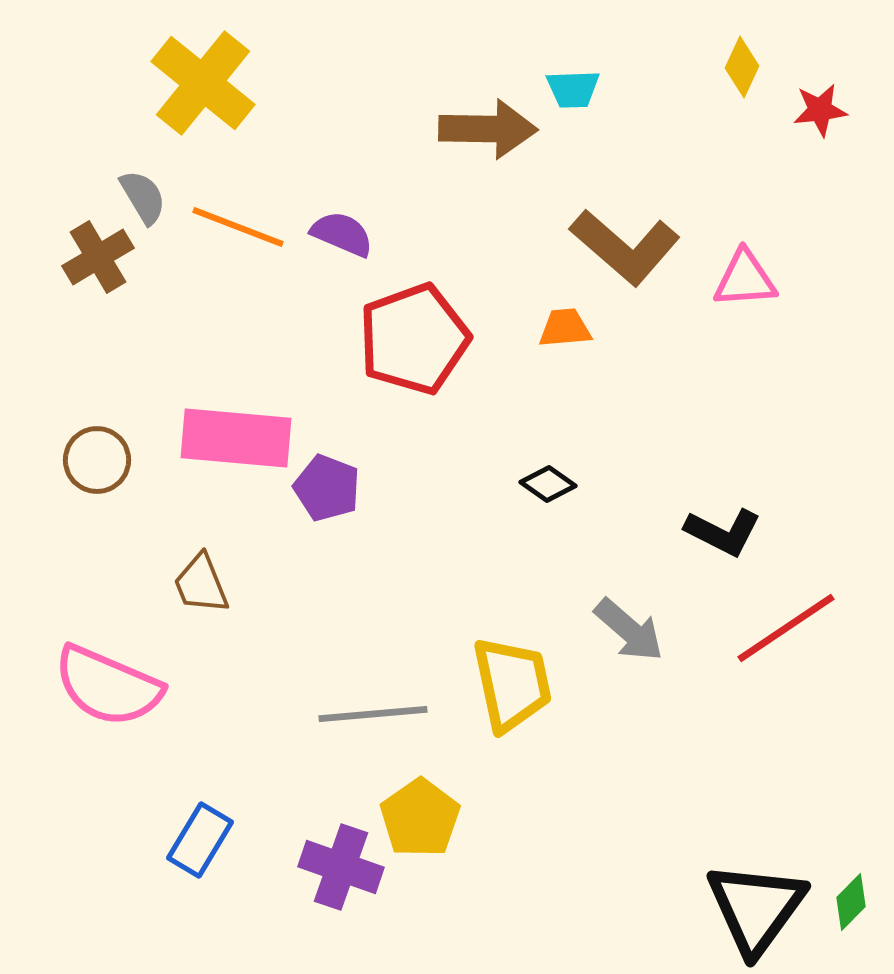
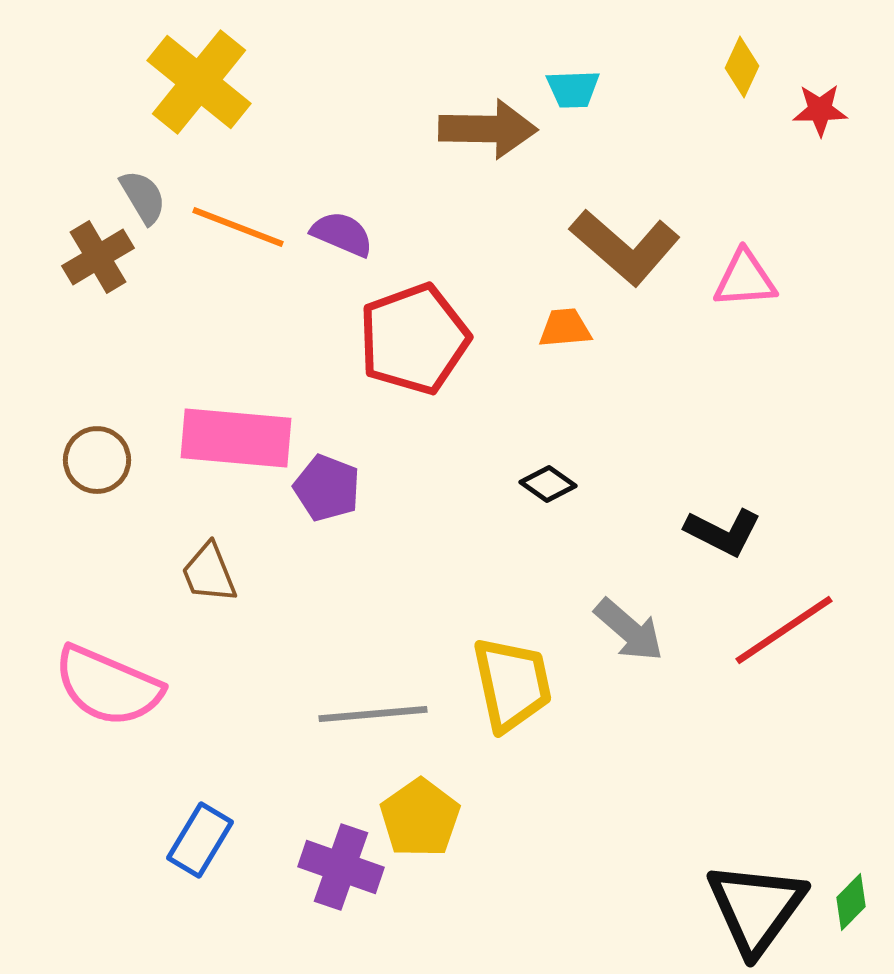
yellow cross: moved 4 px left, 1 px up
red star: rotated 6 degrees clockwise
brown trapezoid: moved 8 px right, 11 px up
red line: moved 2 px left, 2 px down
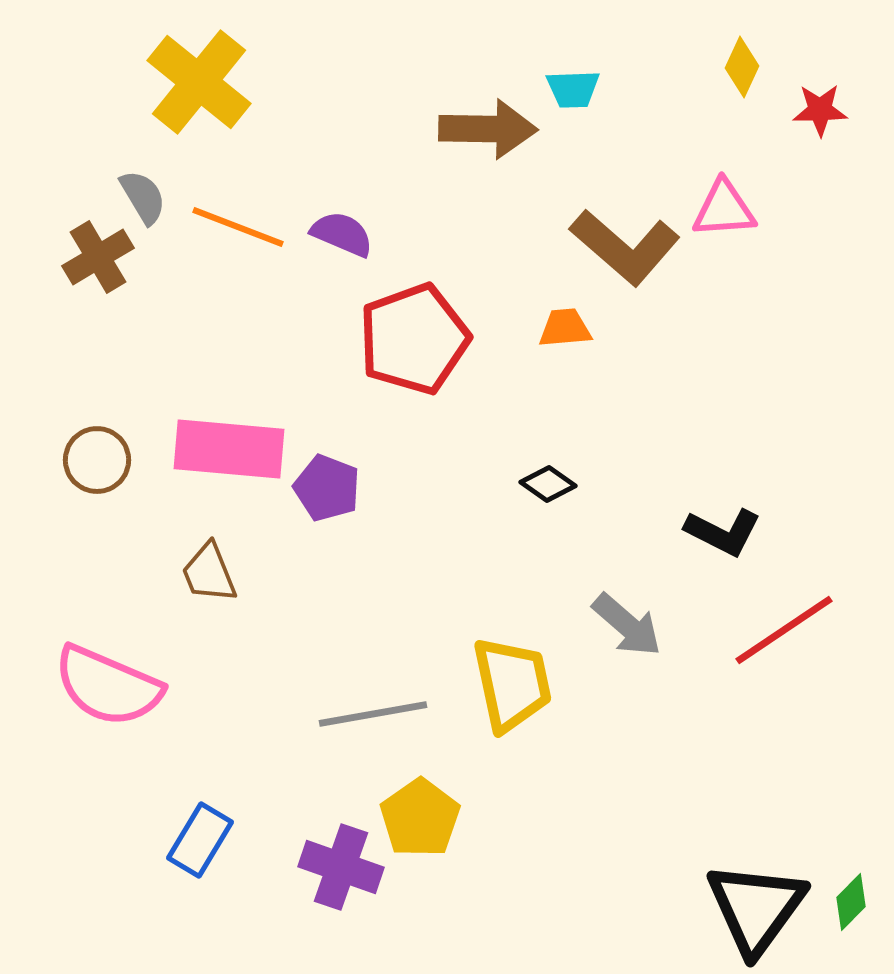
pink triangle: moved 21 px left, 70 px up
pink rectangle: moved 7 px left, 11 px down
gray arrow: moved 2 px left, 5 px up
gray line: rotated 5 degrees counterclockwise
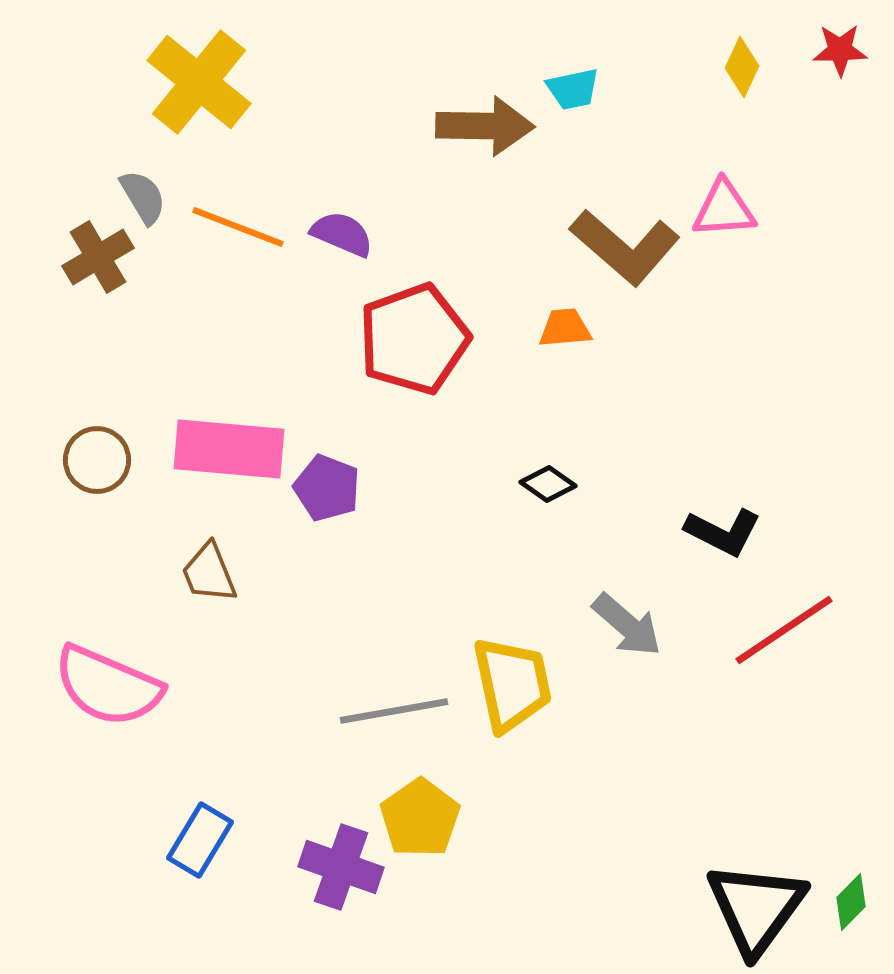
cyan trapezoid: rotated 10 degrees counterclockwise
red star: moved 20 px right, 60 px up
brown arrow: moved 3 px left, 3 px up
gray line: moved 21 px right, 3 px up
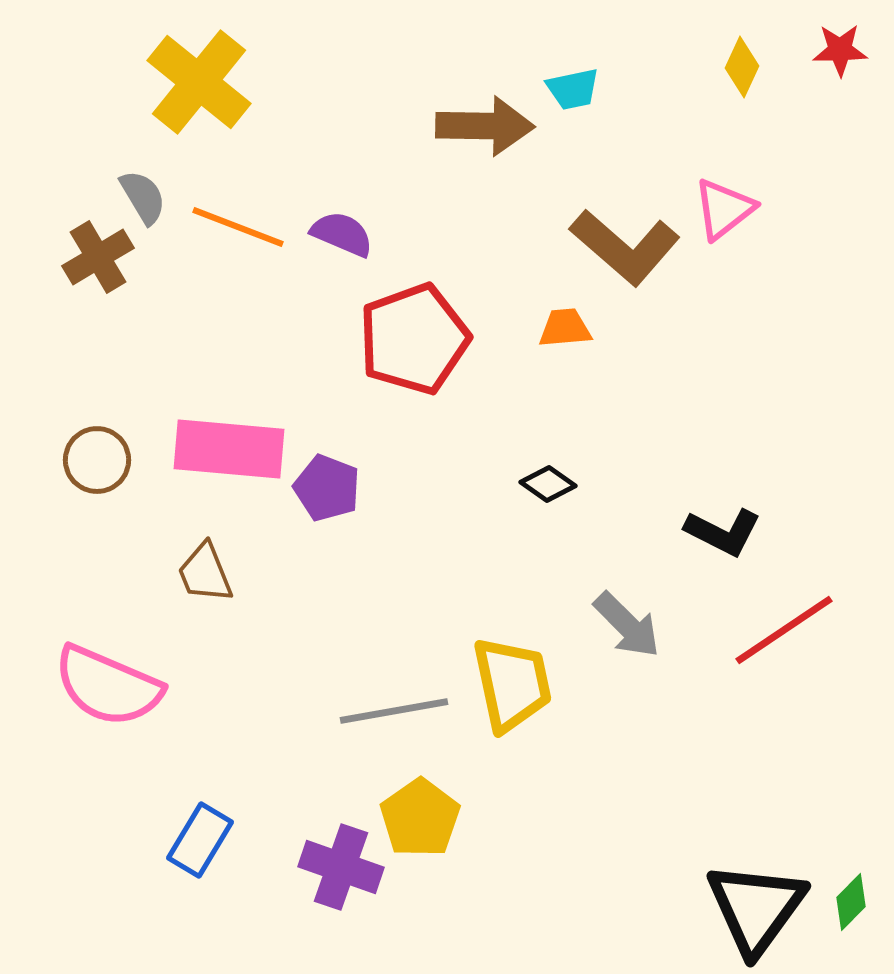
pink triangle: rotated 34 degrees counterclockwise
brown trapezoid: moved 4 px left
gray arrow: rotated 4 degrees clockwise
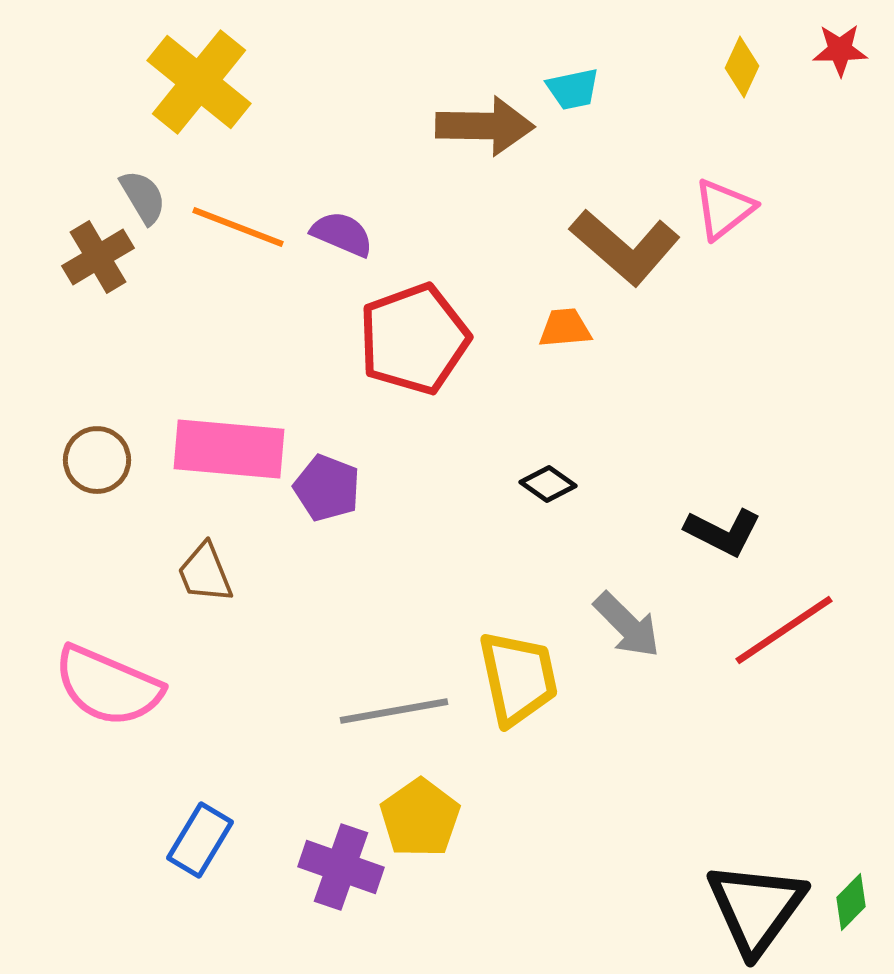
yellow trapezoid: moved 6 px right, 6 px up
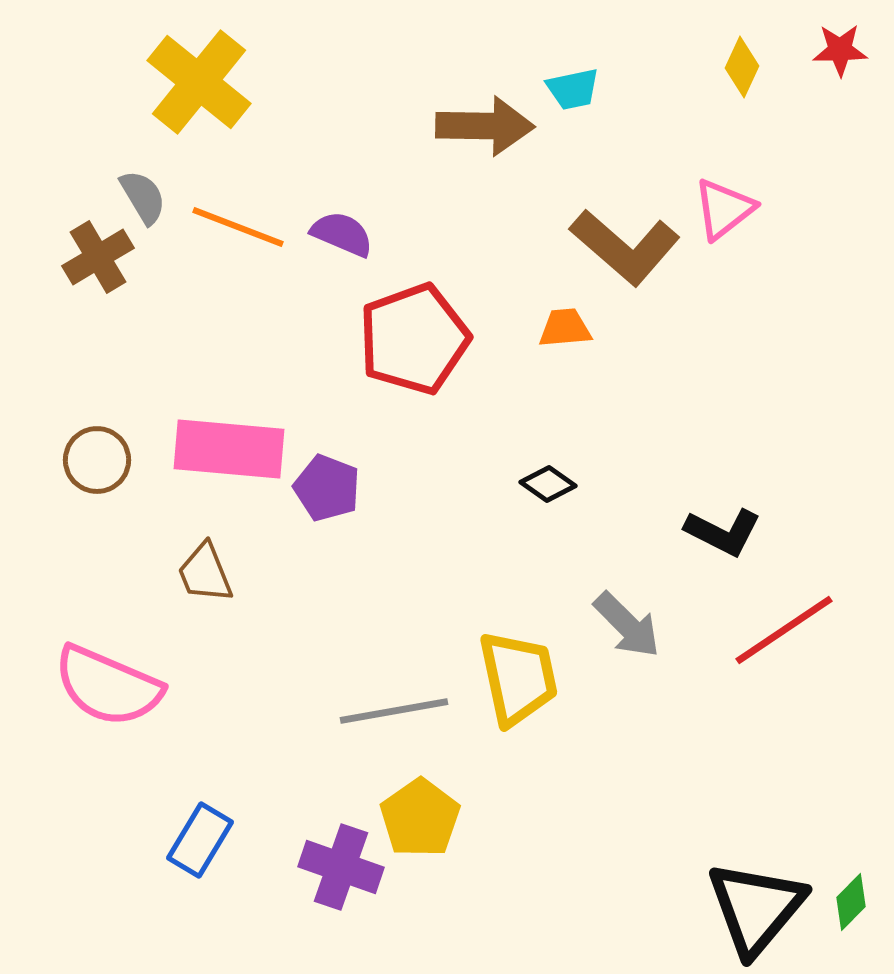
black triangle: rotated 4 degrees clockwise
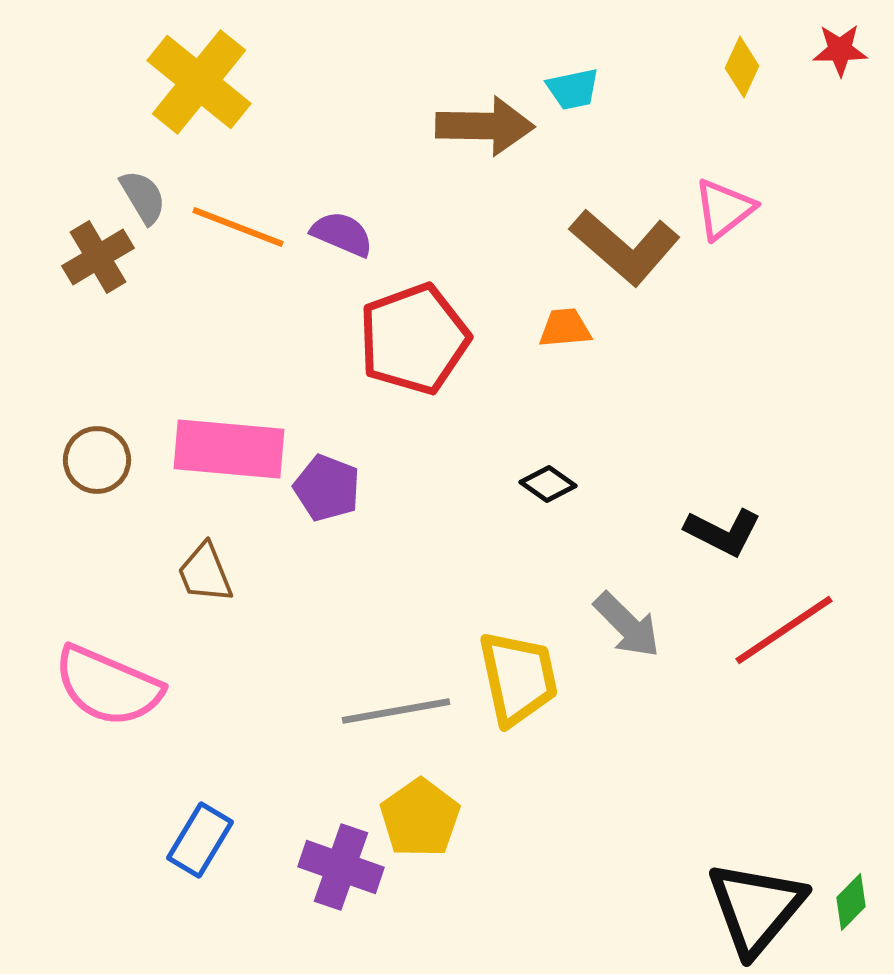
gray line: moved 2 px right
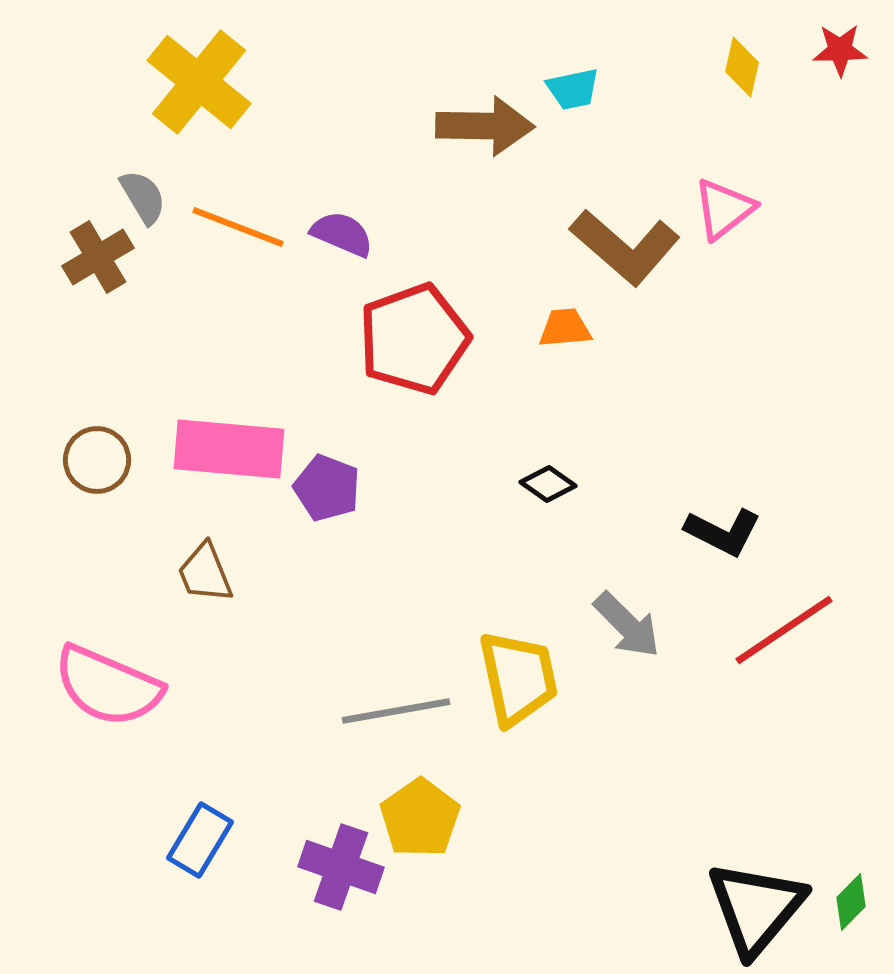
yellow diamond: rotated 12 degrees counterclockwise
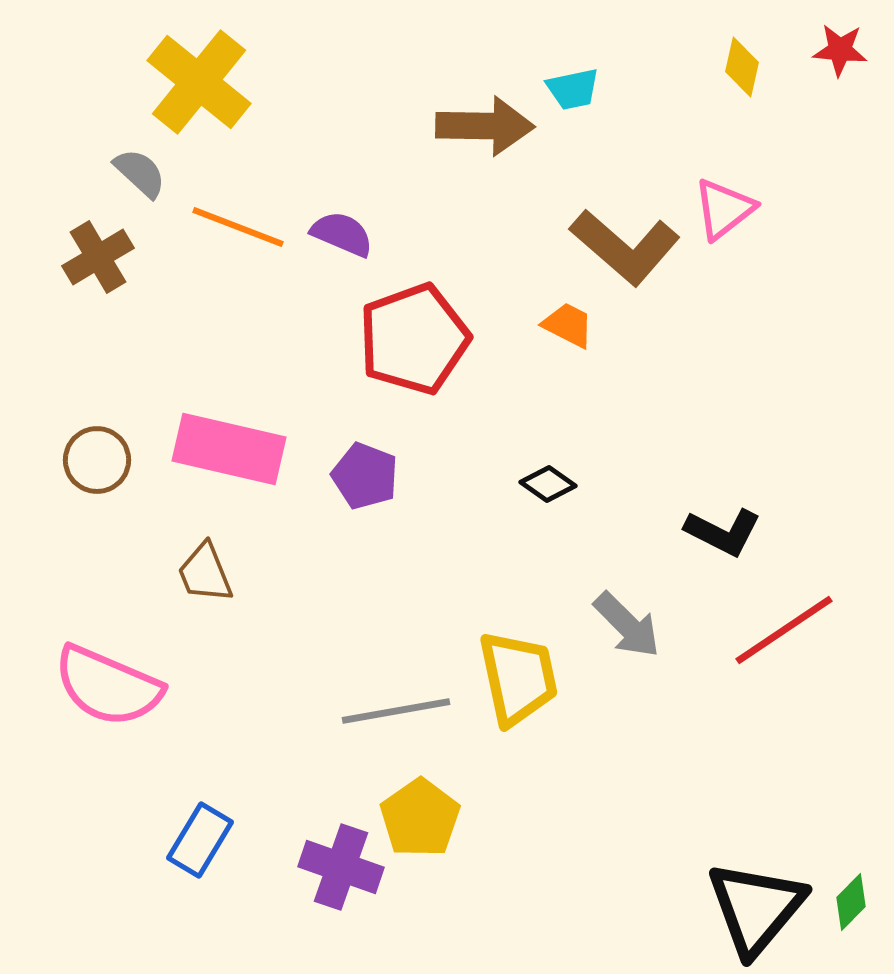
red star: rotated 6 degrees clockwise
gray semicircle: moved 3 px left, 24 px up; rotated 16 degrees counterclockwise
orange trapezoid: moved 3 px right, 3 px up; rotated 32 degrees clockwise
pink rectangle: rotated 8 degrees clockwise
purple pentagon: moved 38 px right, 12 px up
